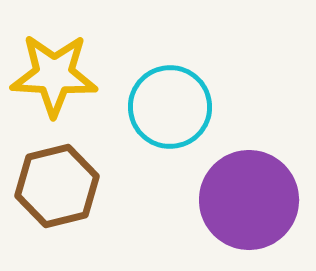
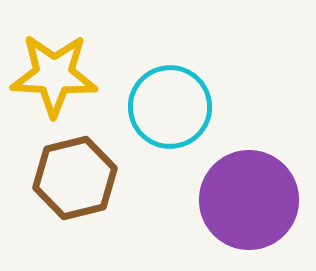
brown hexagon: moved 18 px right, 8 px up
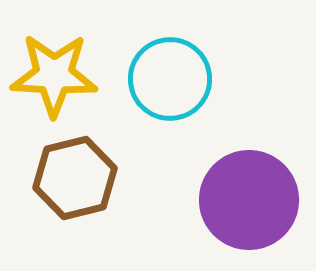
cyan circle: moved 28 px up
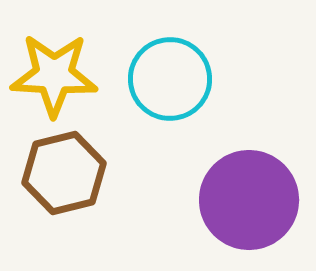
brown hexagon: moved 11 px left, 5 px up
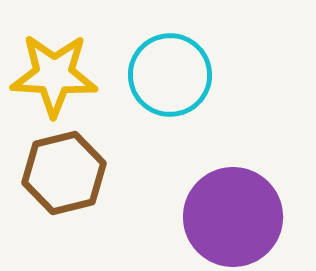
cyan circle: moved 4 px up
purple circle: moved 16 px left, 17 px down
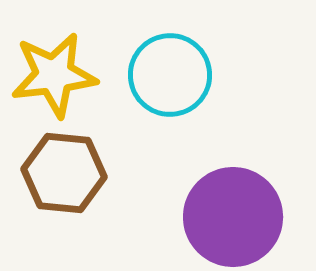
yellow star: rotated 10 degrees counterclockwise
brown hexagon: rotated 20 degrees clockwise
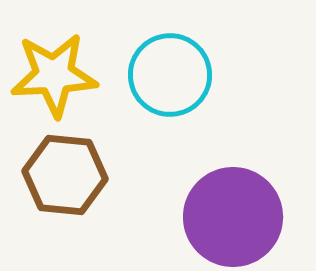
yellow star: rotated 4 degrees clockwise
brown hexagon: moved 1 px right, 2 px down
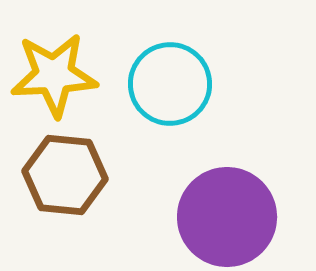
cyan circle: moved 9 px down
purple circle: moved 6 px left
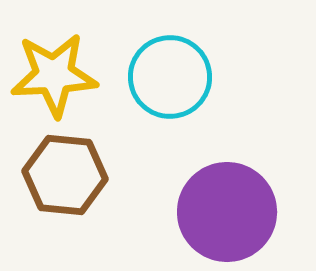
cyan circle: moved 7 px up
purple circle: moved 5 px up
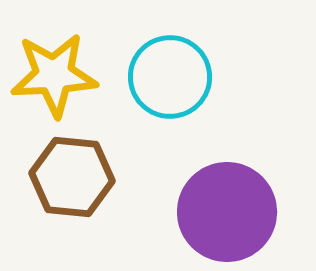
brown hexagon: moved 7 px right, 2 px down
